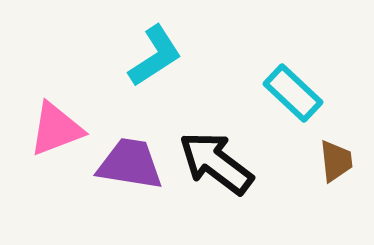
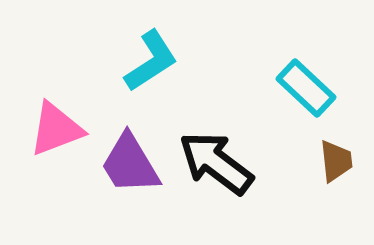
cyan L-shape: moved 4 px left, 5 px down
cyan rectangle: moved 13 px right, 5 px up
purple trapezoid: rotated 130 degrees counterclockwise
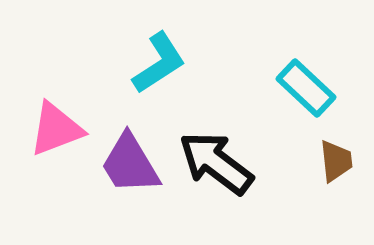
cyan L-shape: moved 8 px right, 2 px down
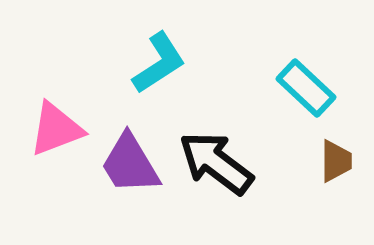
brown trapezoid: rotated 6 degrees clockwise
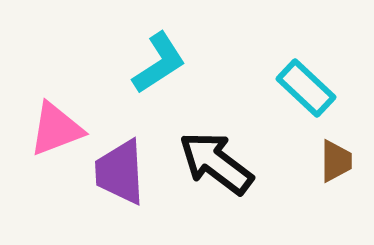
purple trapezoid: moved 10 px left, 8 px down; rotated 28 degrees clockwise
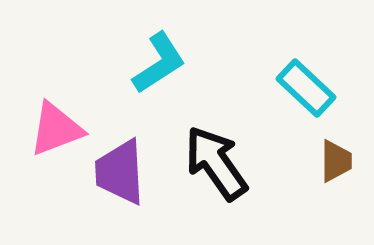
black arrow: rotated 18 degrees clockwise
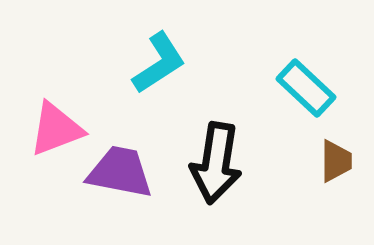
black arrow: rotated 136 degrees counterclockwise
purple trapezoid: rotated 104 degrees clockwise
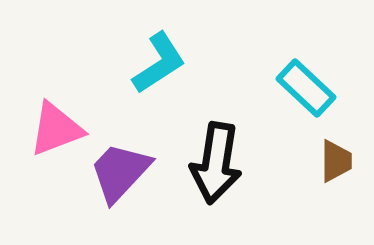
purple trapezoid: rotated 58 degrees counterclockwise
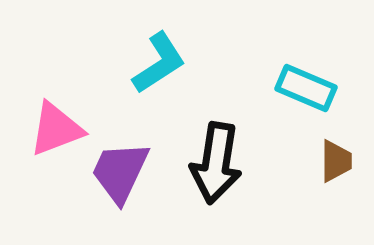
cyan rectangle: rotated 20 degrees counterclockwise
purple trapezoid: rotated 18 degrees counterclockwise
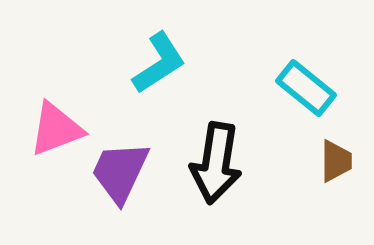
cyan rectangle: rotated 16 degrees clockwise
